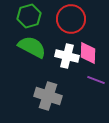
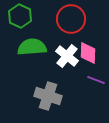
green hexagon: moved 9 px left; rotated 20 degrees counterclockwise
green semicircle: rotated 32 degrees counterclockwise
white cross: rotated 25 degrees clockwise
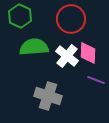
green semicircle: moved 2 px right
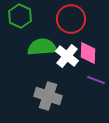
green semicircle: moved 8 px right
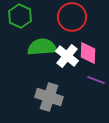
red circle: moved 1 px right, 2 px up
gray cross: moved 1 px right, 1 px down
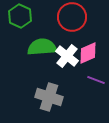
pink diamond: rotated 65 degrees clockwise
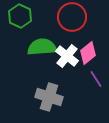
pink diamond: rotated 15 degrees counterclockwise
purple line: moved 1 px up; rotated 36 degrees clockwise
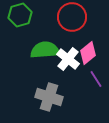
green hexagon: moved 1 px up; rotated 20 degrees clockwise
green semicircle: moved 3 px right, 3 px down
white cross: moved 1 px right, 3 px down
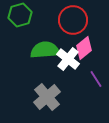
red circle: moved 1 px right, 3 px down
pink diamond: moved 4 px left, 5 px up
gray cross: moved 2 px left; rotated 32 degrees clockwise
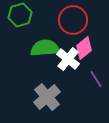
green semicircle: moved 2 px up
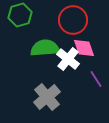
pink diamond: rotated 70 degrees counterclockwise
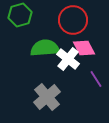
pink diamond: rotated 10 degrees counterclockwise
